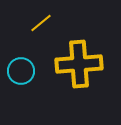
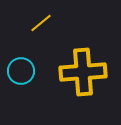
yellow cross: moved 4 px right, 8 px down
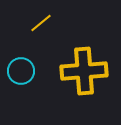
yellow cross: moved 1 px right, 1 px up
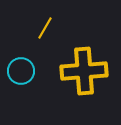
yellow line: moved 4 px right, 5 px down; rotated 20 degrees counterclockwise
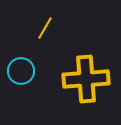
yellow cross: moved 2 px right, 8 px down
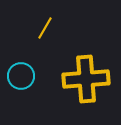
cyan circle: moved 5 px down
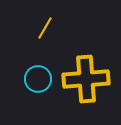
cyan circle: moved 17 px right, 3 px down
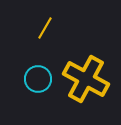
yellow cross: rotated 33 degrees clockwise
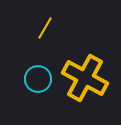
yellow cross: moved 1 px left, 1 px up
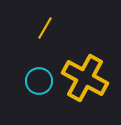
cyan circle: moved 1 px right, 2 px down
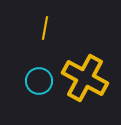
yellow line: rotated 20 degrees counterclockwise
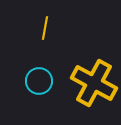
yellow cross: moved 9 px right, 5 px down
